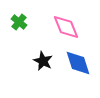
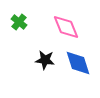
black star: moved 2 px right, 1 px up; rotated 18 degrees counterclockwise
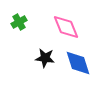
green cross: rotated 21 degrees clockwise
black star: moved 2 px up
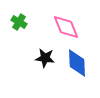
green cross: rotated 28 degrees counterclockwise
blue diamond: moved 1 px left; rotated 16 degrees clockwise
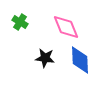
green cross: moved 1 px right
blue diamond: moved 3 px right, 3 px up
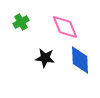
green cross: moved 1 px right; rotated 28 degrees clockwise
pink diamond: moved 1 px left
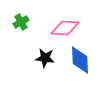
pink diamond: moved 1 px down; rotated 64 degrees counterclockwise
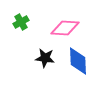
blue diamond: moved 2 px left, 1 px down
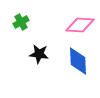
pink diamond: moved 15 px right, 3 px up
black star: moved 6 px left, 4 px up
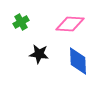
pink diamond: moved 10 px left, 1 px up
